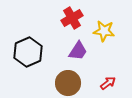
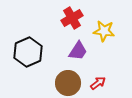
red arrow: moved 10 px left
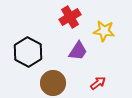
red cross: moved 2 px left, 1 px up
black hexagon: rotated 8 degrees counterclockwise
brown circle: moved 15 px left
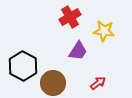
black hexagon: moved 5 px left, 14 px down
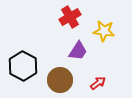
brown circle: moved 7 px right, 3 px up
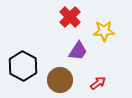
red cross: rotated 15 degrees counterclockwise
yellow star: rotated 10 degrees counterclockwise
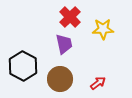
yellow star: moved 1 px left, 2 px up
purple trapezoid: moved 14 px left, 7 px up; rotated 45 degrees counterclockwise
brown circle: moved 1 px up
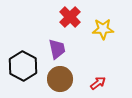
purple trapezoid: moved 7 px left, 5 px down
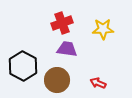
red cross: moved 8 px left, 6 px down; rotated 25 degrees clockwise
purple trapezoid: moved 10 px right; rotated 70 degrees counterclockwise
brown circle: moved 3 px left, 1 px down
red arrow: rotated 119 degrees counterclockwise
